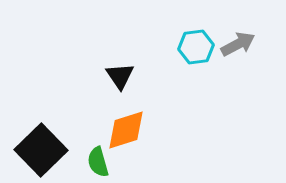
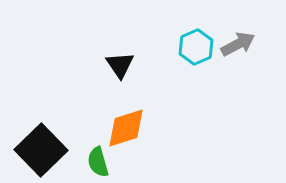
cyan hexagon: rotated 16 degrees counterclockwise
black triangle: moved 11 px up
orange diamond: moved 2 px up
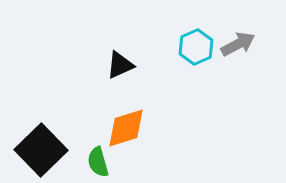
black triangle: rotated 40 degrees clockwise
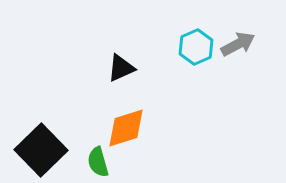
black triangle: moved 1 px right, 3 px down
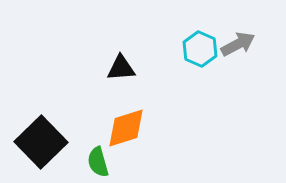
cyan hexagon: moved 4 px right, 2 px down; rotated 12 degrees counterclockwise
black triangle: rotated 20 degrees clockwise
black square: moved 8 px up
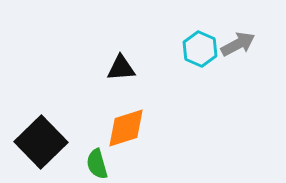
green semicircle: moved 1 px left, 2 px down
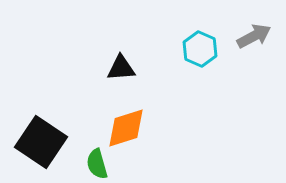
gray arrow: moved 16 px right, 8 px up
black square: rotated 12 degrees counterclockwise
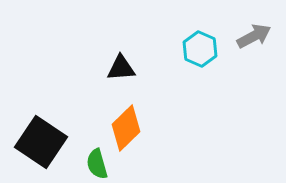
orange diamond: rotated 27 degrees counterclockwise
